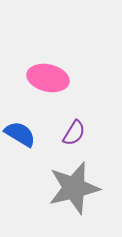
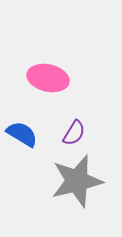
blue semicircle: moved 2 px right
gray star: moved 3 px right, 7 px up
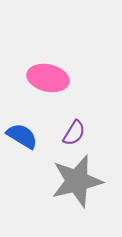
blue semicircle: moved 2 px down
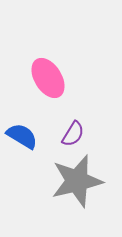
pink ellipse: rotated 45 degrees clockwise
purple semicircle: moved 1 px left, 1 px down
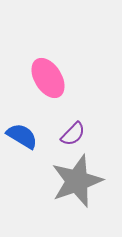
purple semicircle: rotated 12 degrees clockwise
gray star: rotated 6 degrees counterclockwise
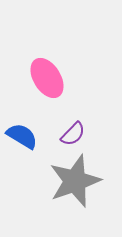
pink ellipse: moved 1 px left
gray star: moved 2 px left
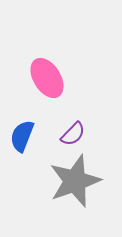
blue semicircle: rotated 100 degrees counterclockwise
